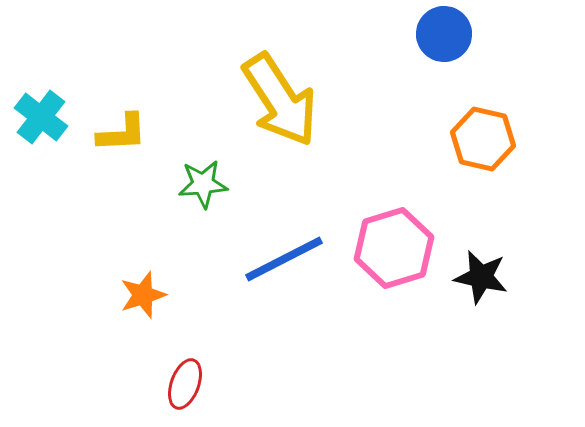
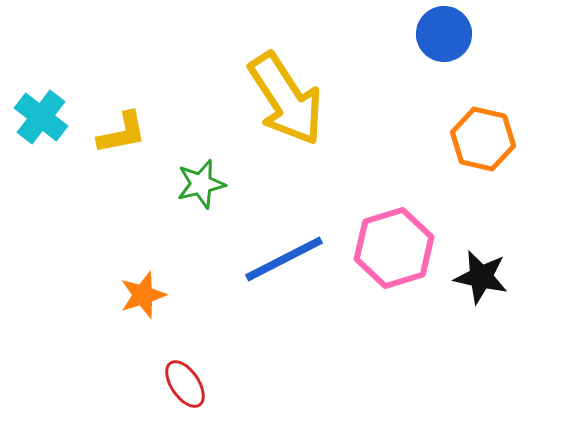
yellow arrow: moved 6 px right, 1 px up
yellow L-shape: rotated 8 degrees counterclockwise
green star: moved 2 px left; rotated 9 degrees counterclockwise
red ellipse: rotated 54 degrees counterclockwise
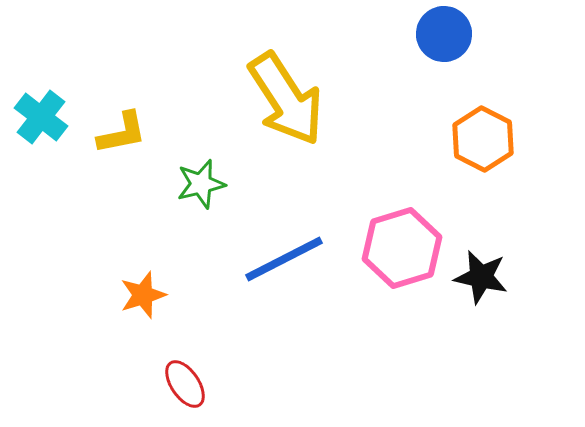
orange hexagon: rotated 14 degrees clockwise
pink hexagon: moved 8 px right
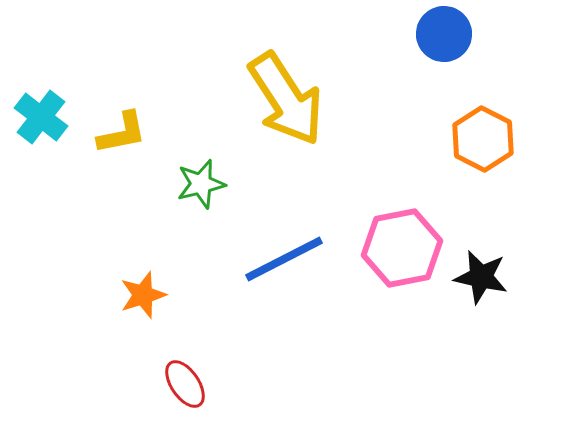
pink hexagon: rotated 6 degrees clockwise
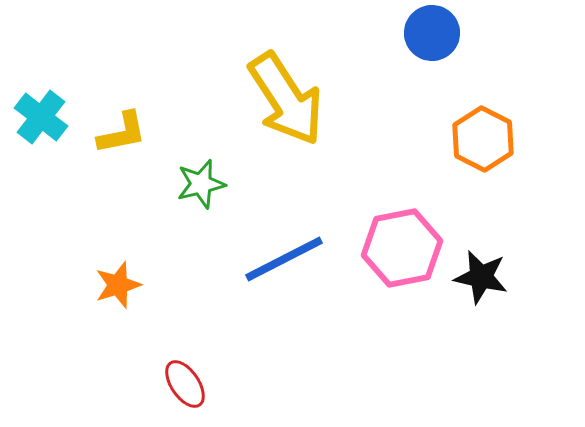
blue circle: moved 12 px left, 1 px up
orange star: moved 25 px left, 10 px up
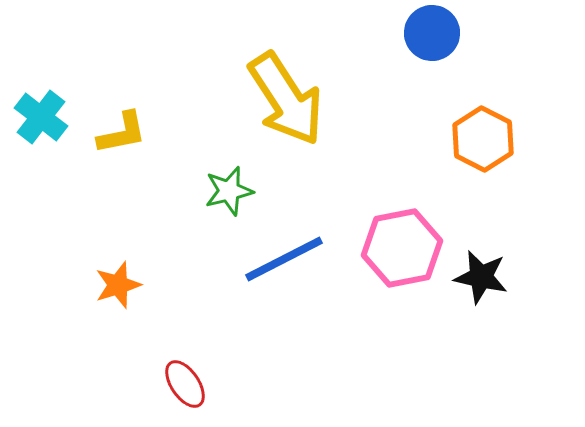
green star: moved 28 px right, 7 px down
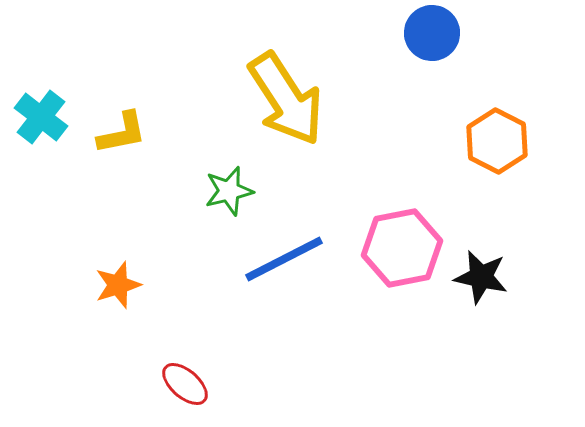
orange hexagon: moved 14 px right, 2 px down
red ellipse: rotated 15 degrees counterclockwise
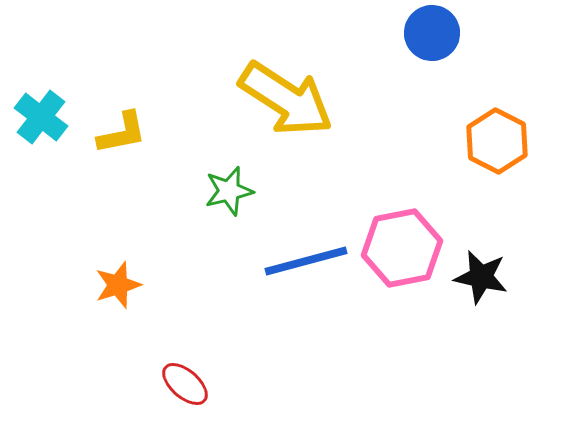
yellow arrow: rotated 24 degrees counterclockwise
blue line: moved 22 px right, 2 px down; rotated 12 degrees clockwise
